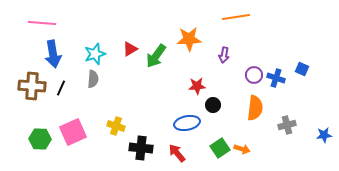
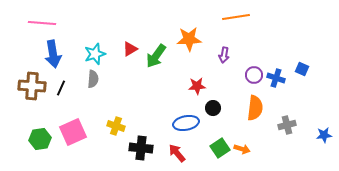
black circle: moved 3 px down
blue ellipse: moved 1 px left
green hexagon: rotated 10 degrees counterclockwise
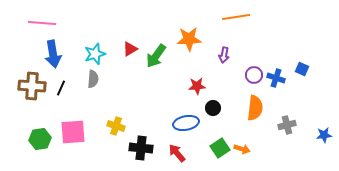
pink square: rotated 20 degrees clockwise
